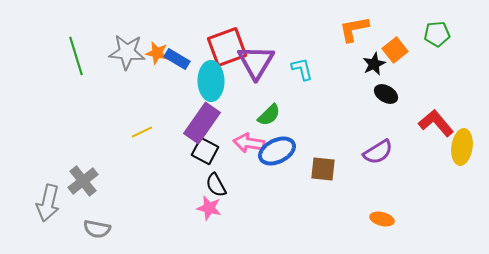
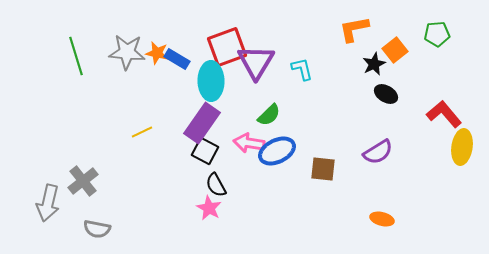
red L-shape: moved 8 px right, 9 px up
pink star: rotated 15 degrees clockwise
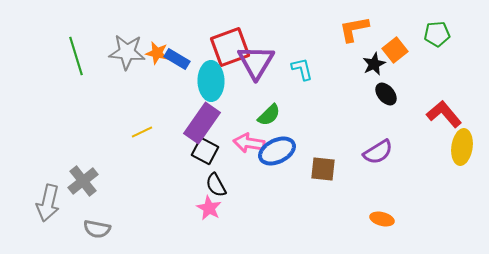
red square: moved 3 px right
black ellipse: rotated 20 degrees clockwise
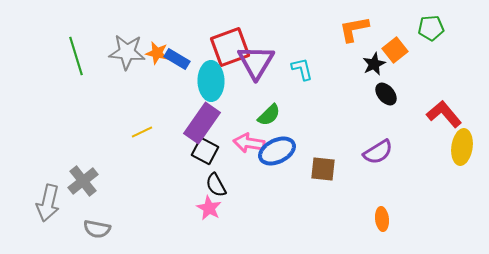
green pentagon: moved 6 px left, 6 px up
orange ellipse: rotated 70 degrees clockwise
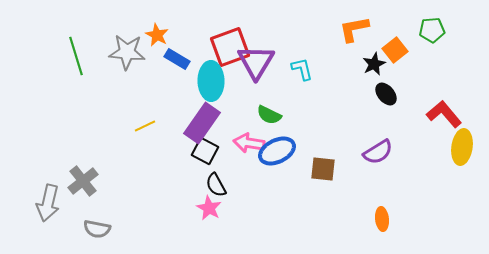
green pentagon: moved 1 px right, 2 px down
orange star: moved 18 px up; rotated 15 degrees clockwise
green semicircle: rotated 70 degrees clockwise
yellow line: moved 3 px right, 6 px up
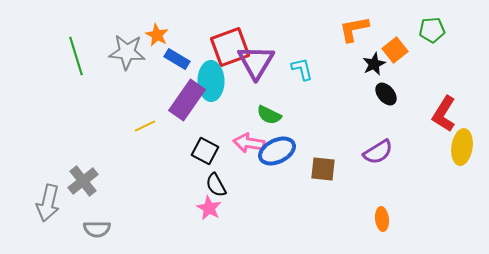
red L-shape: rotated 108 degrees counterclockwise
purple rectangle: moved 15 px left, 23 px up
gray semicircle: rotated 12 degrees counterclockwise
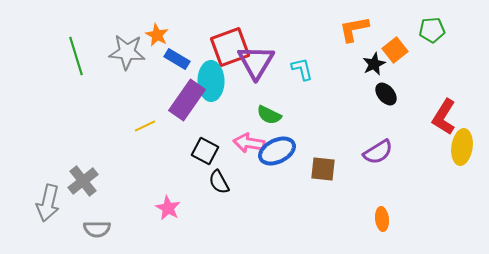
red L-shape: moved 3 px down
black semicircle: moved 3 px right, 3 px up
pink star: moved 41 px left
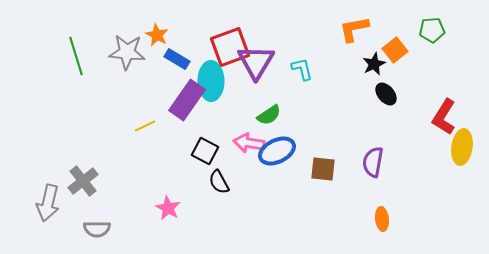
green semicircle: rotated 60 degrees counterclockwise
purple semicircle: moved 5 px left, 10 px down; rotated 132 degrees clockwise
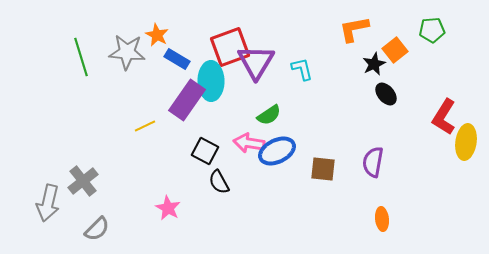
green line: moved 5 px right, 1 px down
yellow ellipse: moved 4 px right, 5 px up
gray semicircle: rotated 44 degrees counterclockwise
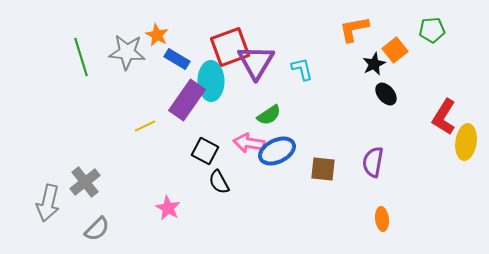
gray cross: moved 2 px right, 1 px down
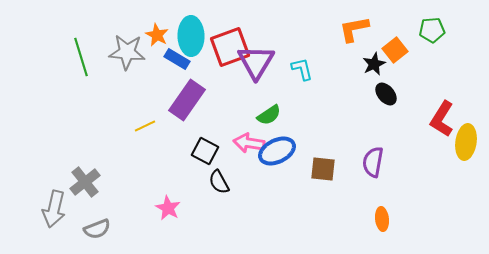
cyan ellipse: moved 20 px left, 45 px up
red L-shape: moved 2 px left, 2 px down
gray arrow: moved 6 px right, 6 px down
gray semicircle: rotated 24 degrees clockwise
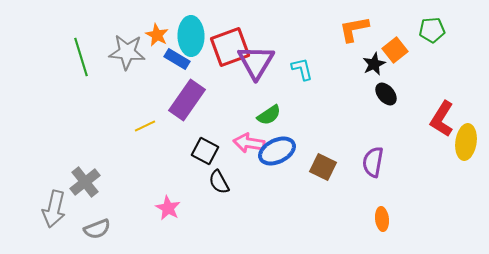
brown square: moved 2 px up; rotated 20 degrees clockwise
